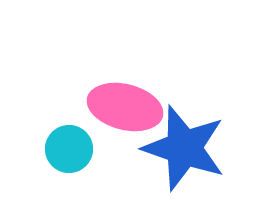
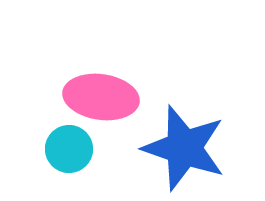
pink ellipse: moved 24 px left, 10 px up; rotated 6 degrees counterclockwise
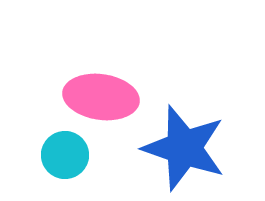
cyan circle: moved 4 px left, 6 px down
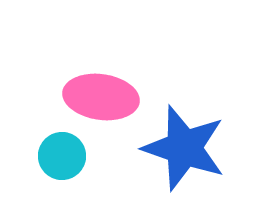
cyan circle: moved 3 px left, 1 px down
